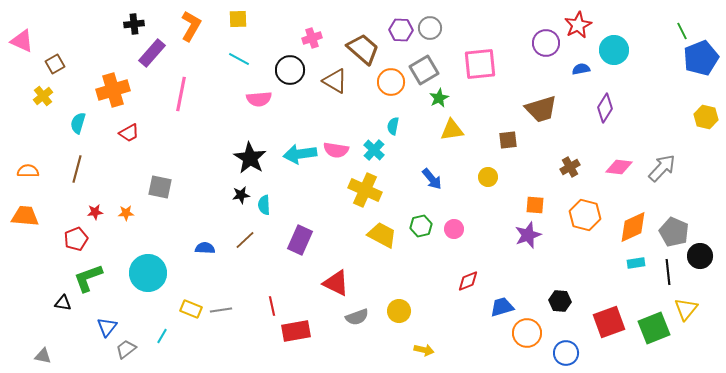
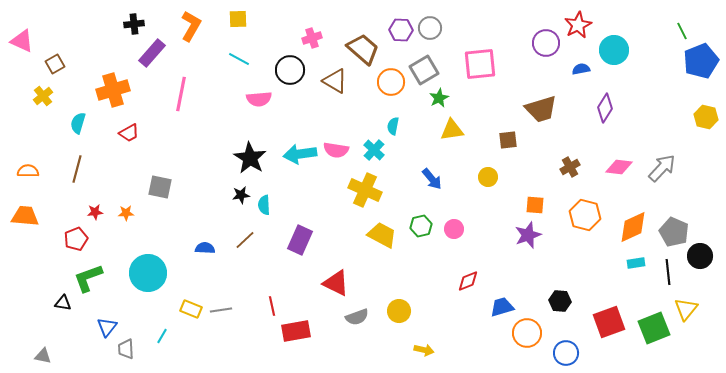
blue pentagon at (701, 58): moved 3 px down
gray trapezoid at (126, 349): rotated 55 degrees counterclockwise
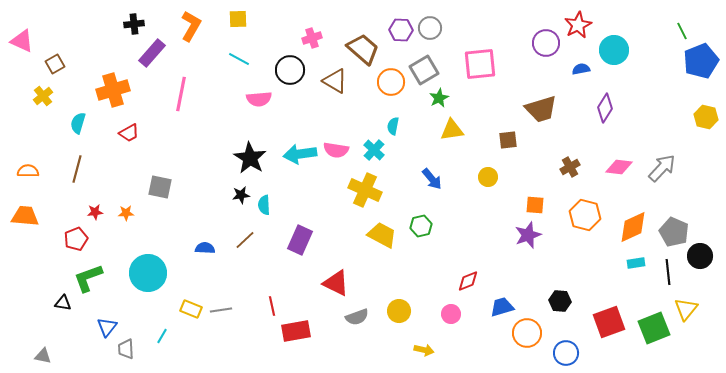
pink circle at (454, 229): moved 3 px left, 85 px down
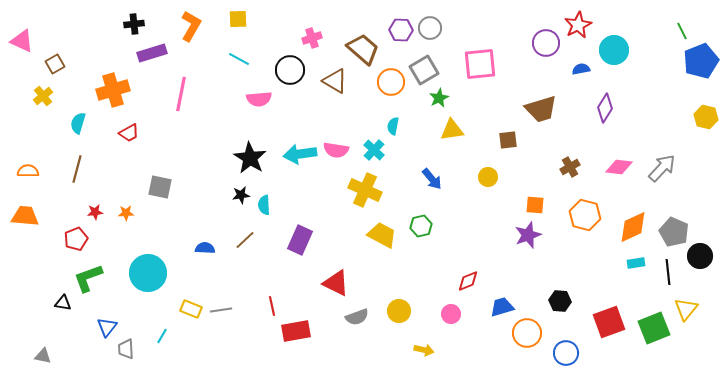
purple rectangle at (152, 53): rotated 32 degrees clockwise
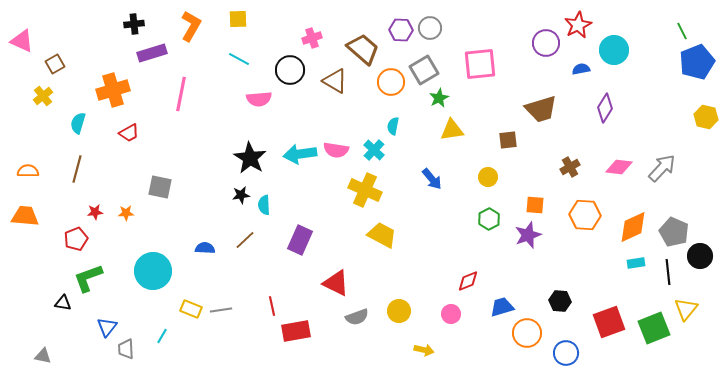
blue pentagon at (701, 61): moved 4 px left, 1 px down
orange hexagon at (585, 215): rotated 12 degrees counterclockwise
green hexagon at (421, 226): moved 68 px right, 7 px up; rotated 15 degrees counterclockwise
cyan circle at (148, 273): moved 5 px right, 2 px up
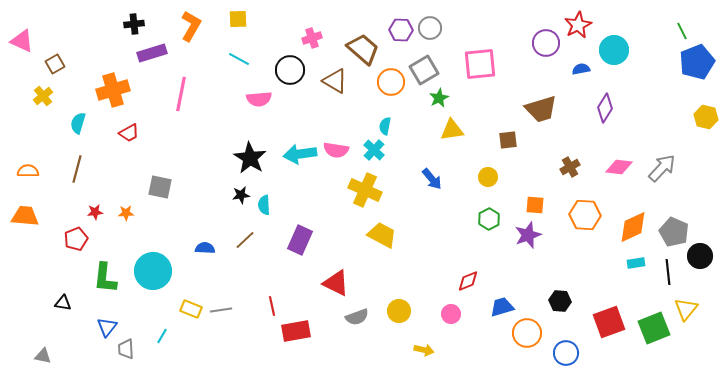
cyan semicircle at (393, 126): moved 8 px left
green L-shape at (88, 278): moved 17 px right; rotated 64 degrees counterclockwise
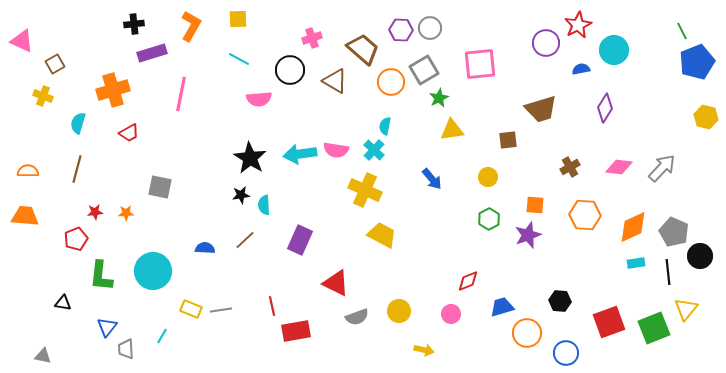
yellow cross at (43, 96): rotated 30 degrees counterclockwise
green L-shape at (105, 278): moved 4 px left, 2 px up
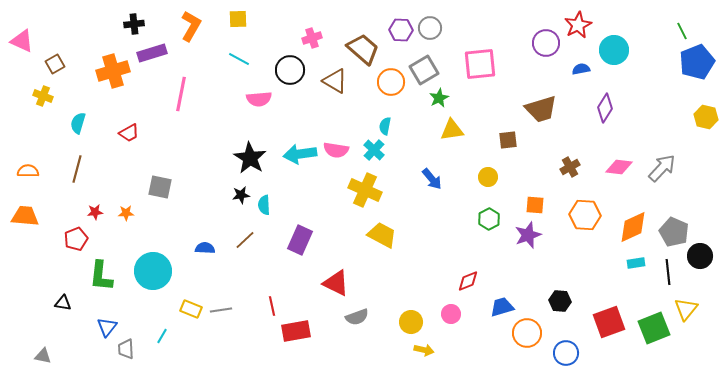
orange cross at (113, 90): moved 19 px up
yellow circle at (399, 311): moved 12 px right, 11 px down
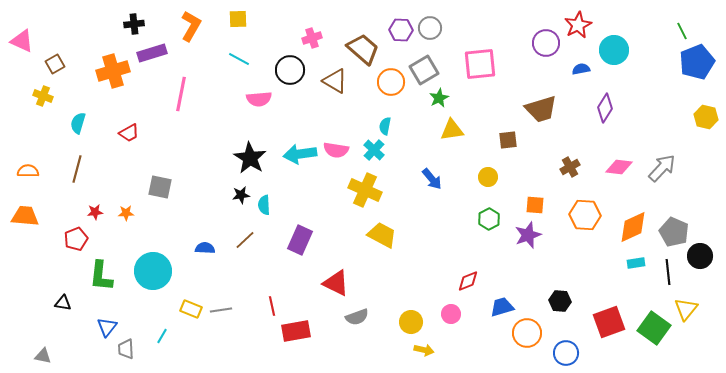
green square at (654, 328): rotated 32 degrees counterclockwise
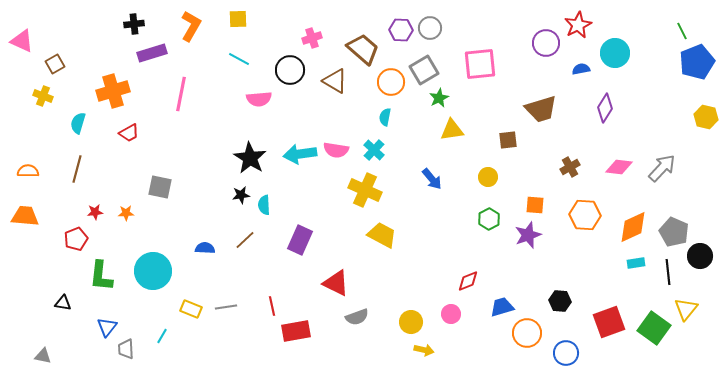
cyan circle at (614, 50): moved 1 px right, 3 px down
orange cross at (113, 71): moved 20 px down
cyan semicircle at (385, 126): moved 9 px up
gray line at (221, 310): moved 5 px right, 3 px up
